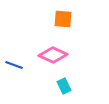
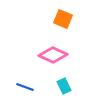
orange square: rotated 18 degrees clockwise
blue line: moved 11 px right, 22 px down
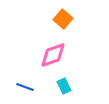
orange square: rotated 18 degrees clockwise
pink diamond: rotated 44 degrees counterclockwise
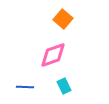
blue line: rotated 18 degrees counterclockwise
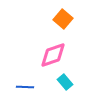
cyan rectangle: moved 1 px right, 4 px up; rotated 14 degrees counterclockwise
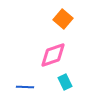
cyan rectangle: rotated 14 degrees clockwise
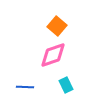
orange square: moved 6 px left, 7 px down
cyan rectangle: moved 1 px right, 3 px down
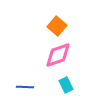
pink diamond: moved 5 px right
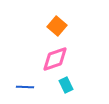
pink diamond: moved 3 px left, 4 px down
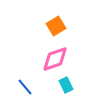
orange square: moved 1 px left; rotated 18 degrees clockwise
blue line: rotated 48 degrees clockwise
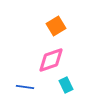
pink diamond: moved 4 px left, 1 px down
blue line: rotated 42 degrees counterclockwise
